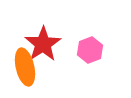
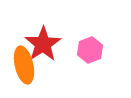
orange ellipse: moved 1 px left, 2 px up
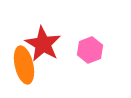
red star: rotated 9 degrees counterclockwise
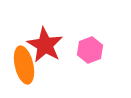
red star: moved 2 px right, 1 px down
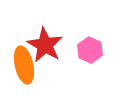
pink hexagon: rotated 15 degrees counterclockwise
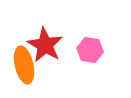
pink hexagon: rotated 15 degrees counterclockwise
